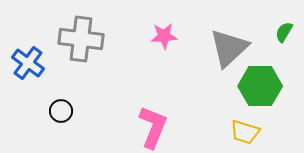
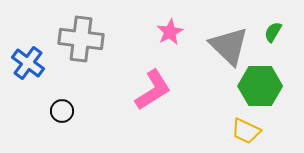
green semicircle: moved 11 px left
pink star: moved 6 px right, 4 px up; rotated 24 degrees counterclockwise
gray triangle: moved 2 px up; rotated 33 degrees counterclockwise
black circle: moved 1 px right
pink L-shape: moved 37 px up; rotated 36 degrees clockwise
yellow trapezoid: moved 1 px right, 1 px up; rotated 8 degrees clockwise
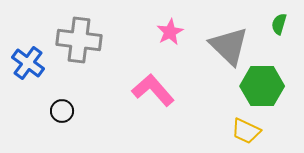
green semicircle: moved 6 px right, 8 px up; rotated 15 degrees counterclockwise
gray cross: moved 2 px left, 1 px down
green hexagon: moved 2 px right
pink L-shape: rotated 99 degrees counterclockwise
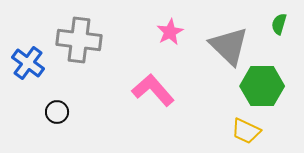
black circle: moved 5 px left, 1 px down
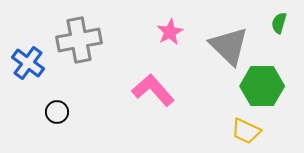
green semicircle: moved 1 px up
gray cross: rotated 18 degrees counterclockwise
